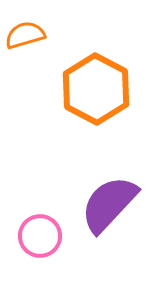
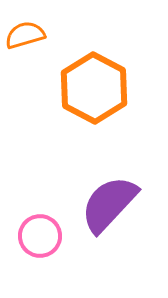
orange hexagon: moved 2 px left, 1 px up
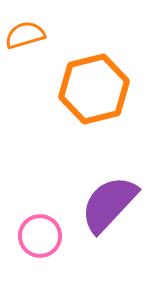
orange hexagon: moved 1 px down; rotated 18 degrees clockwise
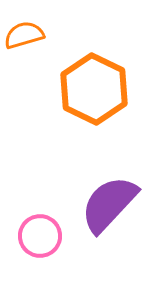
orange semicircle: moved 1 px left
orange hexagon: rotated 20 degrees counterclockwise
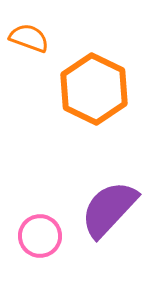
orange semicircle: moved 5 px right, 3 px down; rotated 36 degrees clockwise
purple semicircle: moved 5 px down
